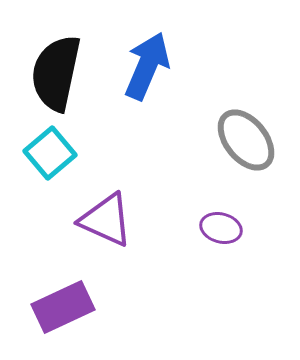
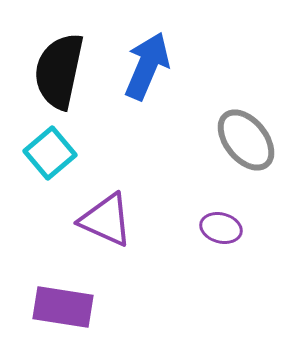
black semicircle: moved 3 px right, 2 px up
purple rectangle: rotated 34 degrees clockwise
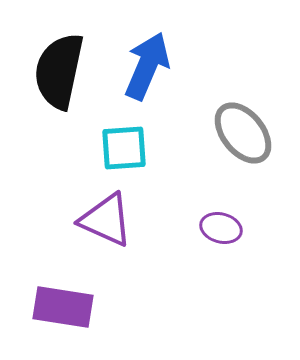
gray ellipse: moved 3 px left, 7 px up
cyan square: moved 74 px right, 5 px up; rotated 36 degrees clockwise
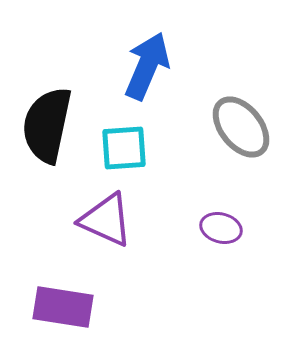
black semicircle: moved 12 px left, 54 px down
gray ellipse: moved 2 px left, 6 px up
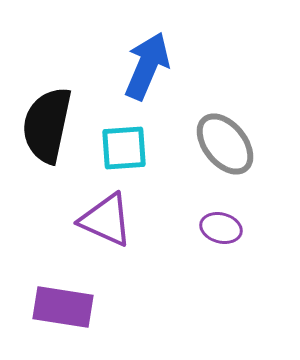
gray ellipse: moved 16 px left, 17 px down
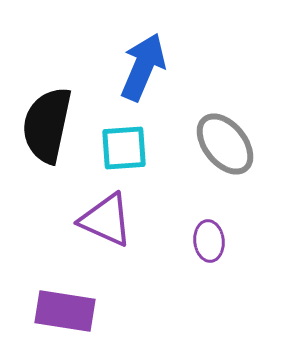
blue arrow: moved 4 px left, 1 px down
purple ellipse: moved 12 px left, 13 px down; rotated 69 degrees clockwise
purple rectangle: moved 2 px right, 4 px down
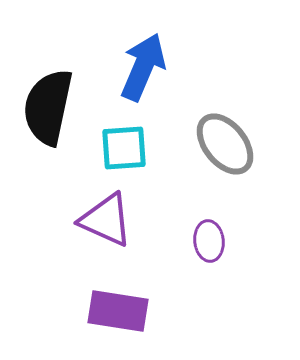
black semicircle: moved 1 px right, 18 px up
purple rectangle: moved 53 px right
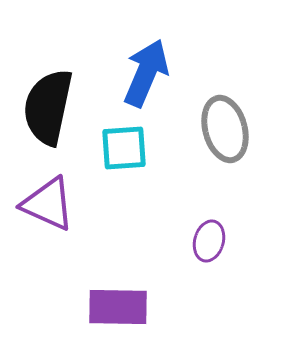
blue arrow: moved 3 px right, 6 px down
gray ellipse: moved 15 px up; rotated 24 degrees clockwise
purple triangle: moved 58 px left, 16 px up
purple ellipse: rotated 21 degrees clockwise
purple rectangle: moved 4 px up; rotated 8 degrees counterclockwise
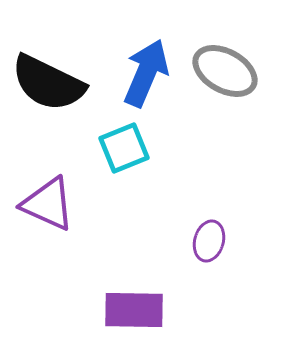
black semicircle: moved 24 px up; rotated 76 degrees counterclockwise
gray ellipse: moved 58 px up; rotated 46 degrees counterclockwise
cyan square: rotated 18 degrees counterclockwise
purple rectangle: moved 16 px right, 3 px down
